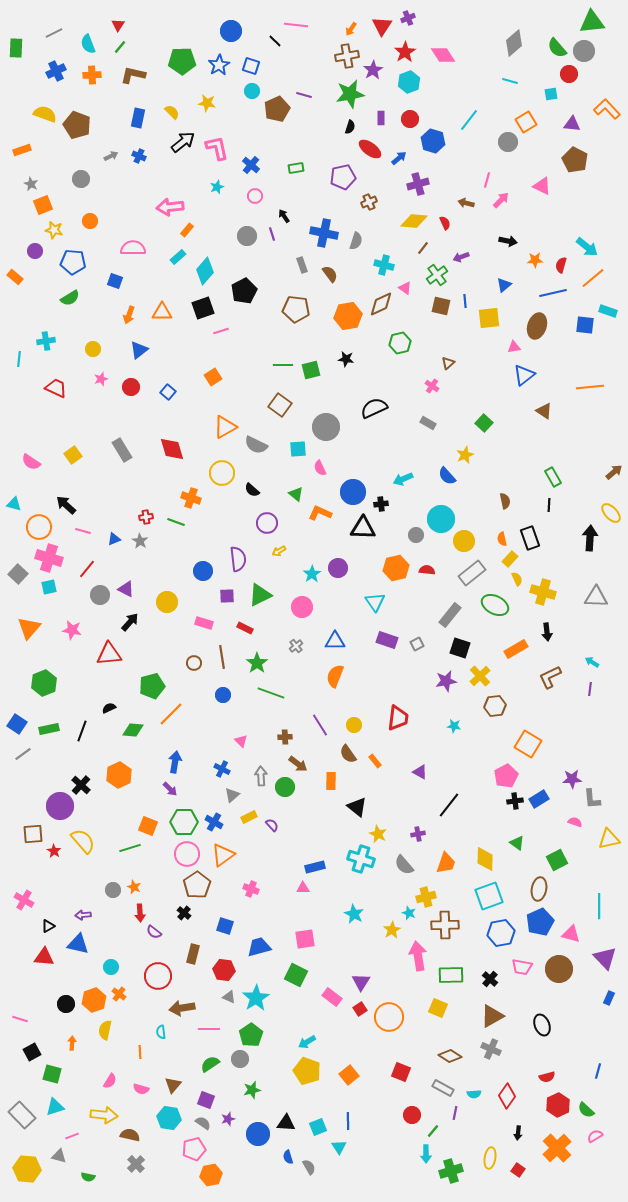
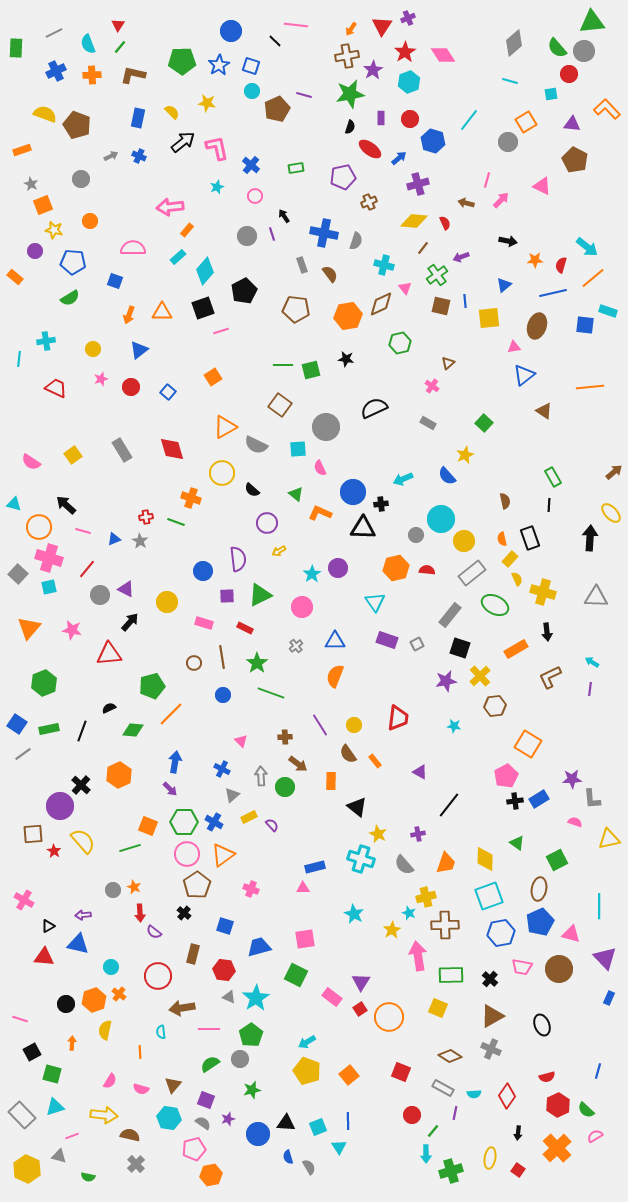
pink triangle at (405, 288): rotated 16 degrees clockwise
yellow hexagon at (27, 1169): rotated 20 degrees clockwise
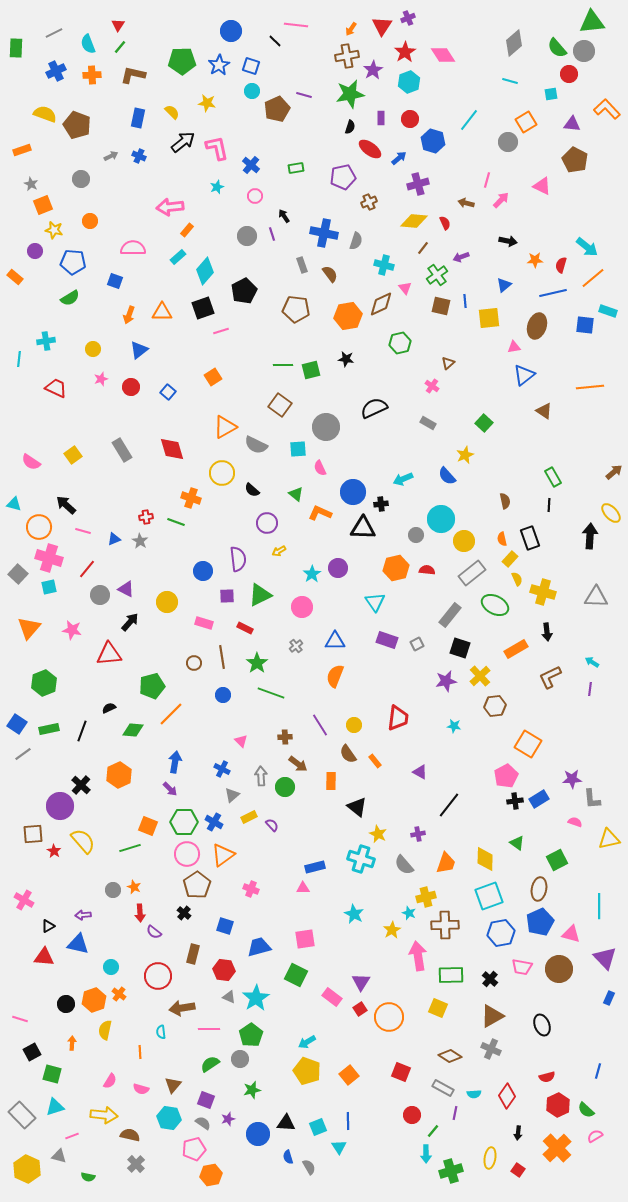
black arrow at (590, 538): moved 2 px up
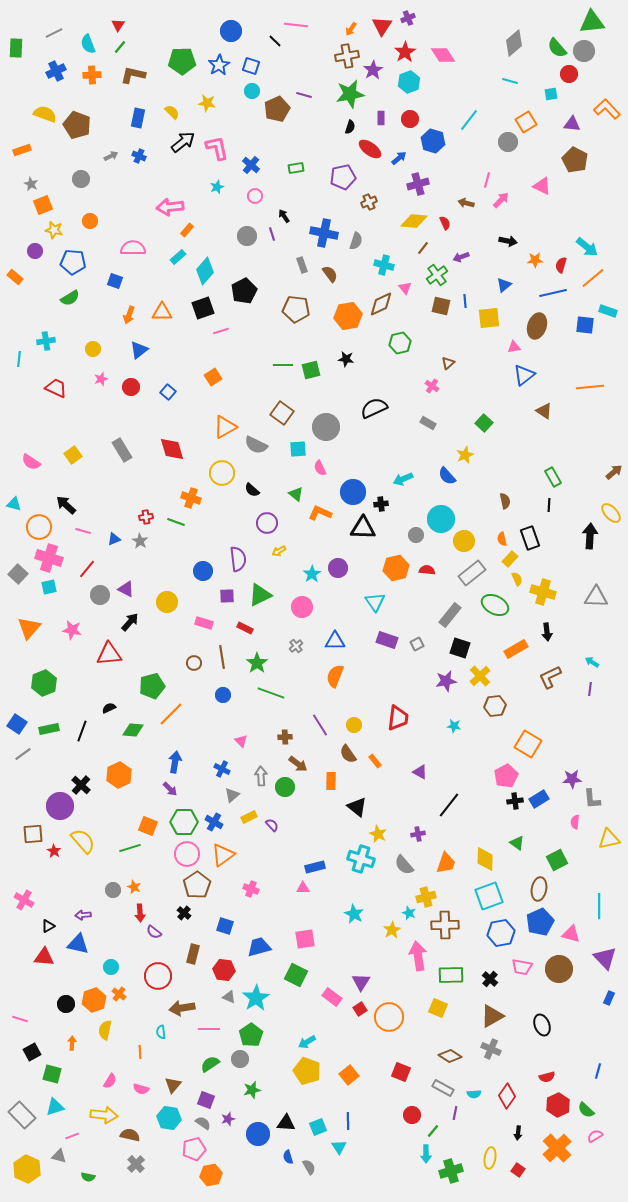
brown square at (280, 405): moved 2 px right, 8 px down
pink semicircle at (575, 822): rotated 104 degrees counterclockwise
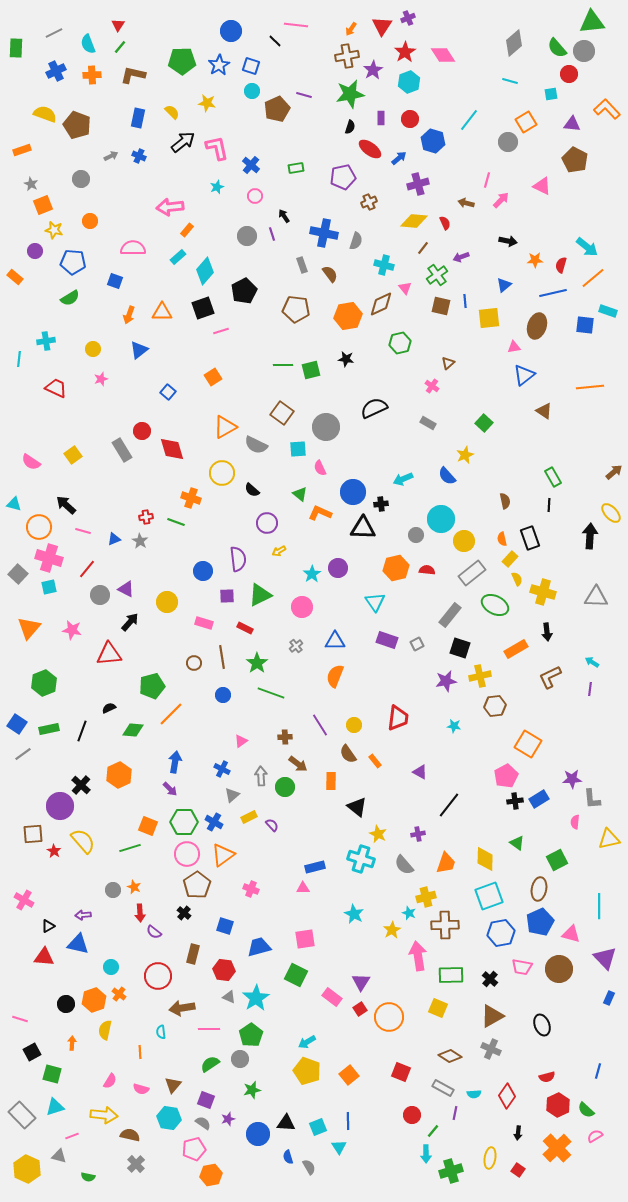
red circle at (131, 387): moved 11 px right, 44 px down
green triangle at (296, 494): moved 4 px right
yellow cross at (480, 676): rotated 30 degrees clockwise
pink triangle at (241, 741): rotated 40 degrees clockwise
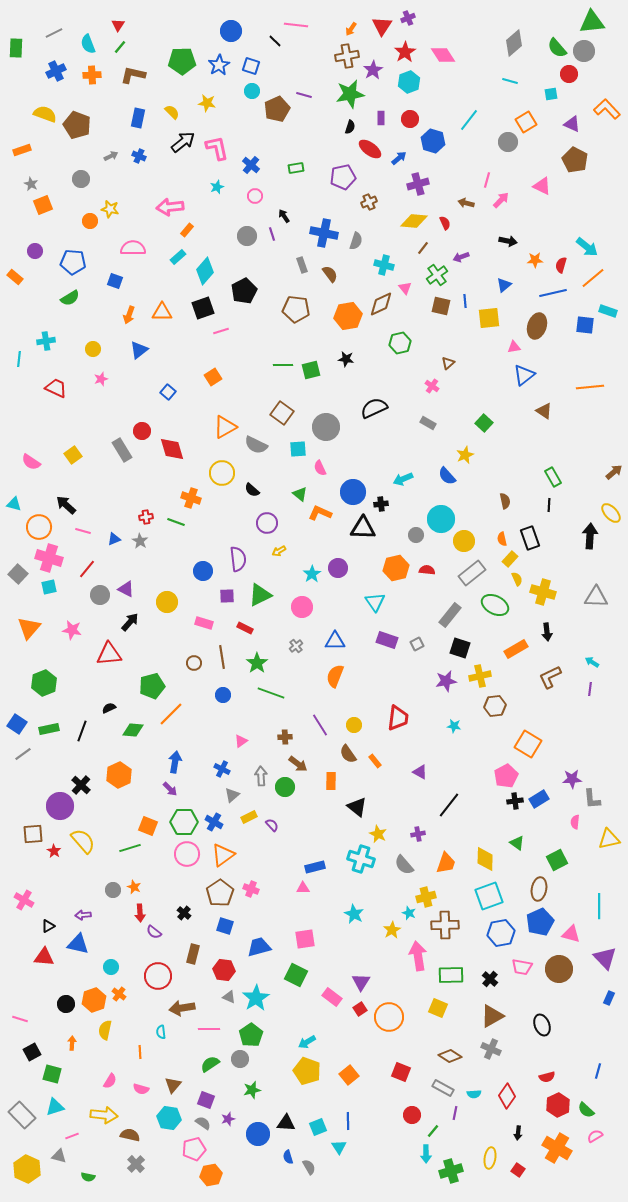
purple triangle at (572, 124): rotated 18 degrees clockwise
yellow star at (54, 230): moved 56 px right, 21 px up
brown pentagon at (197, 885): moved 23 px right, 8 px down
orange cross at (557, 1148): rotated 16 degrees counterclockwise
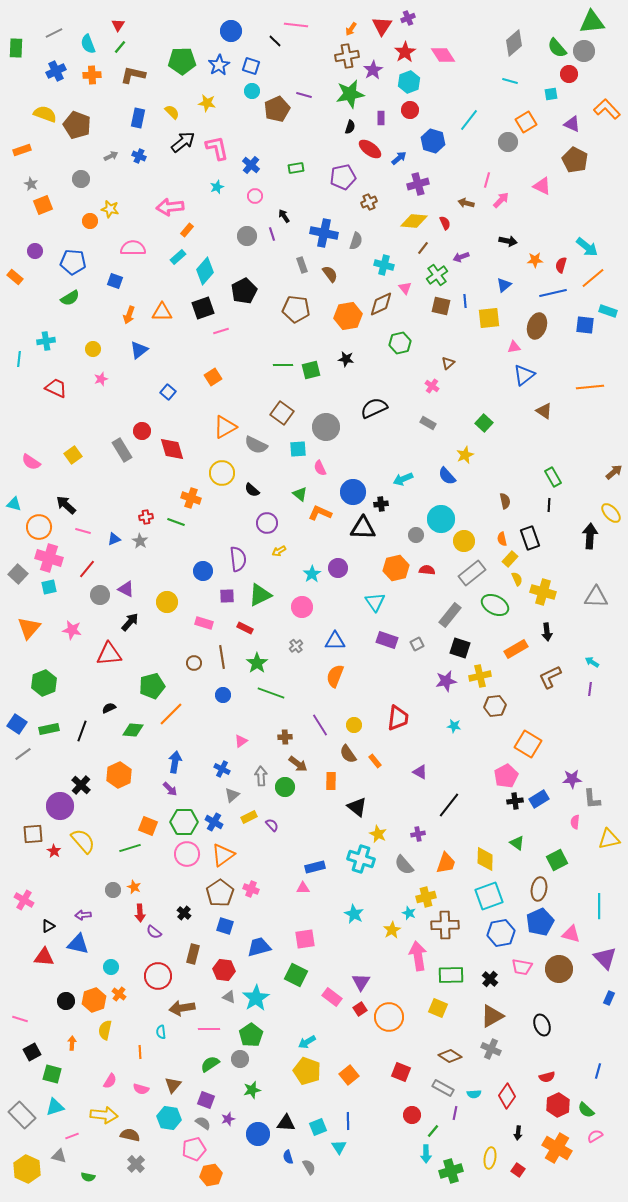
red circle at (410, 119): moved 9 px up
black circle at (66, 1004): moved 3 px up
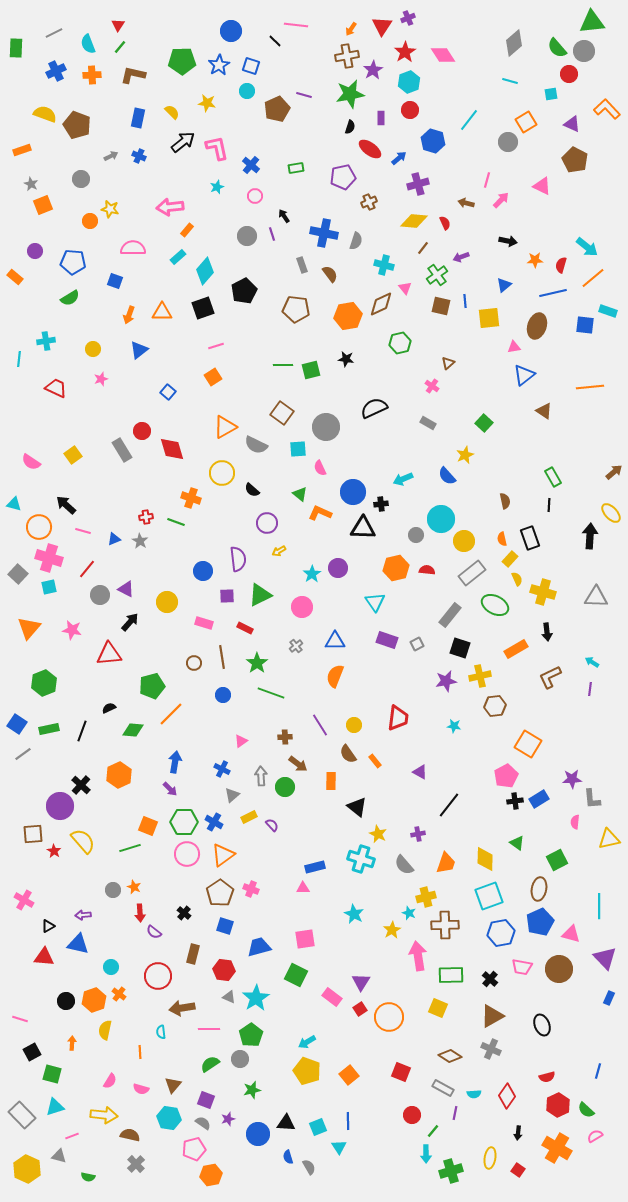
cyan circle at (252, 91): moved 5 px left
pink line at (221, 331): moved 5 px left, 15 px down
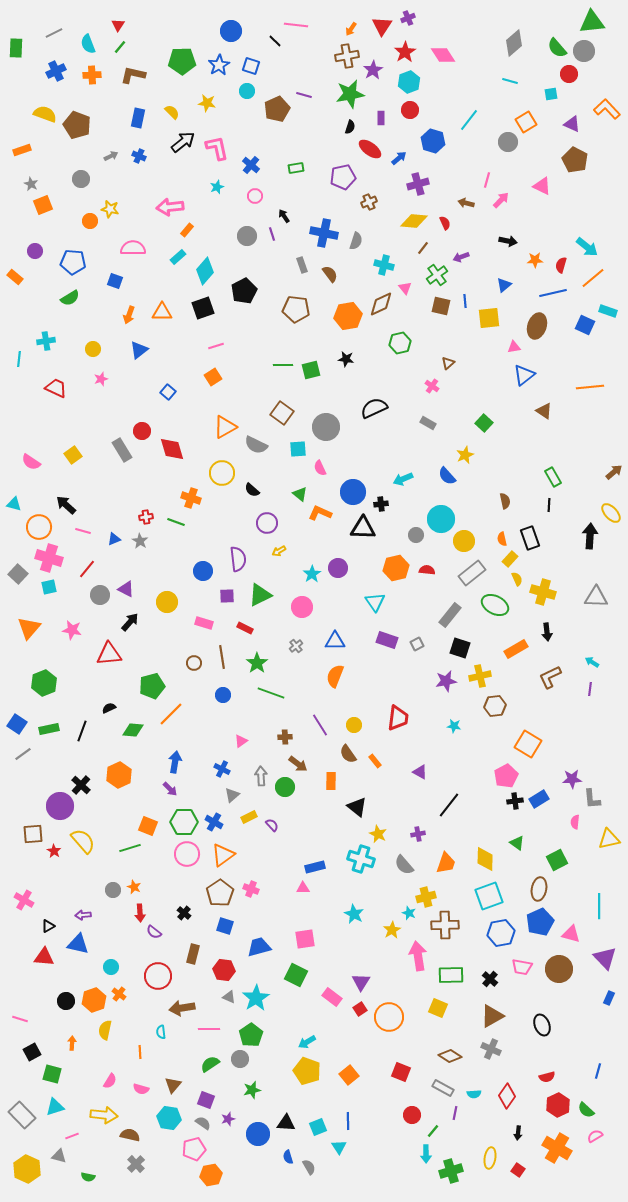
blue square at (585, 325): rotated 18 degrees clockwise
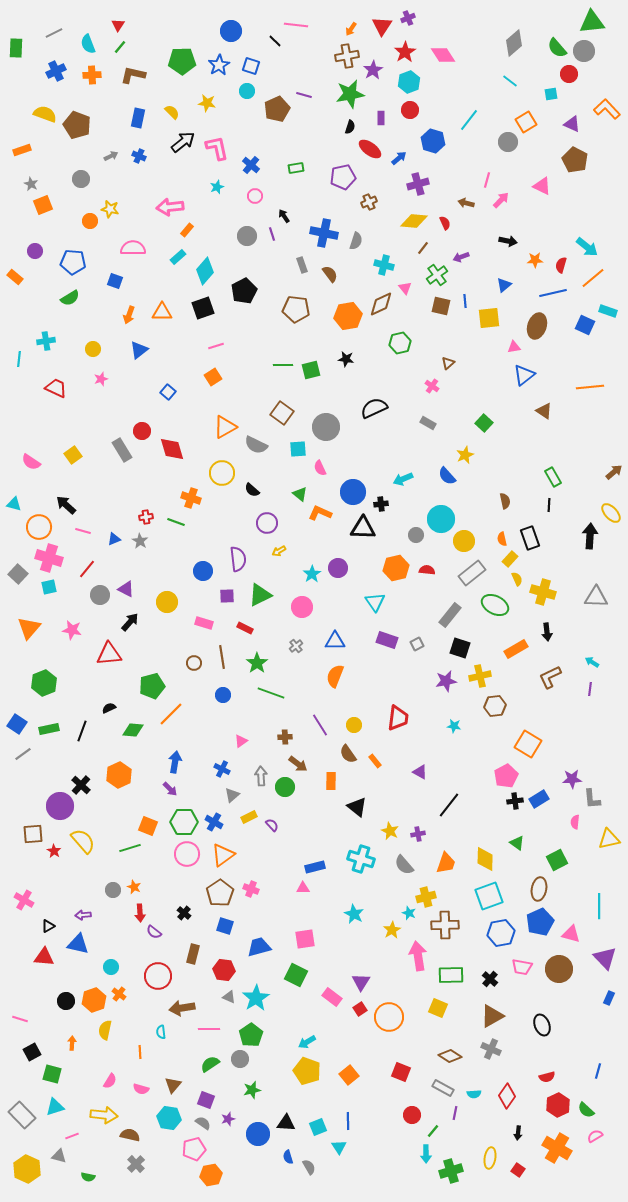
cyan line at (510, 81): rotated 21 degrees clockwise
yellow star at (378, 834): moved 12 px right, 3 px up
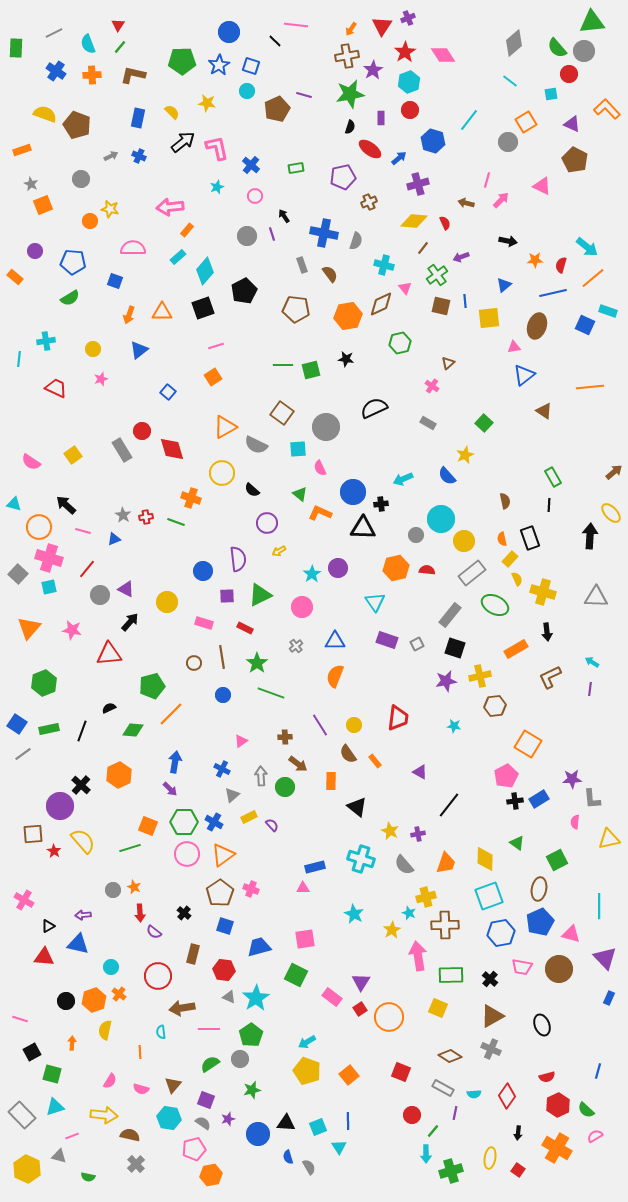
blue circle at (231, 31): moved 2 px left, 1 px down
blue cross at (56, 71): rotated 30 degrees counterclockwise
gray star at (140, 541): moved 17 px left, 26 px up
black square at (460, 648): moved 5 px left
